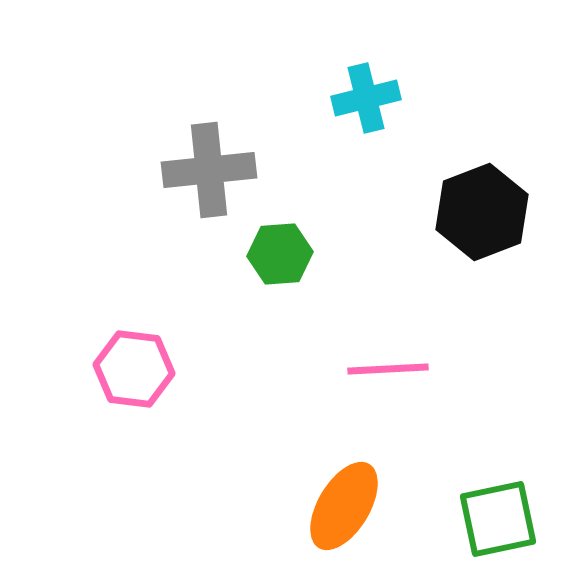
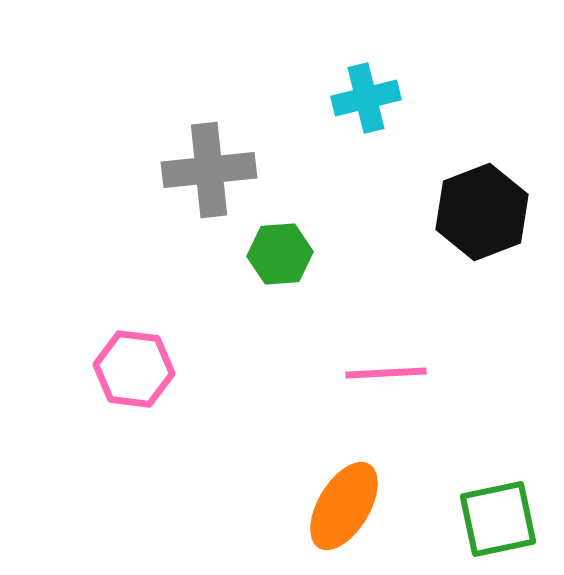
pink line: moved 2 px left, 4 px down
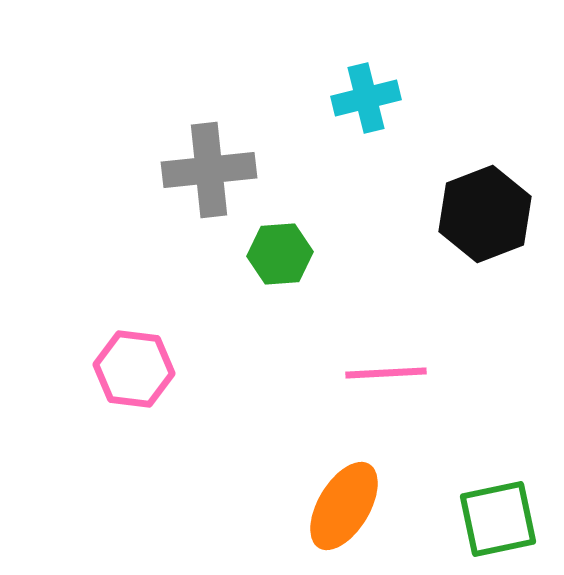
black hexagon: moved 3 px right, 2 px down
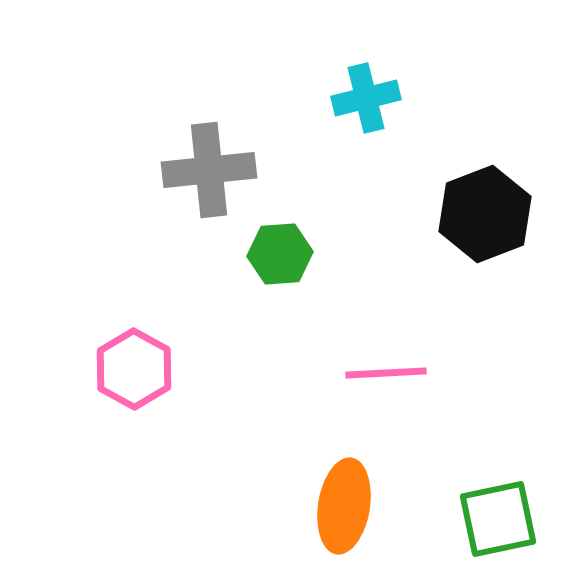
pink hexagon: rotated 22 degrees clockwise
orange ellipse: rotated 22 degrees counterclockwise
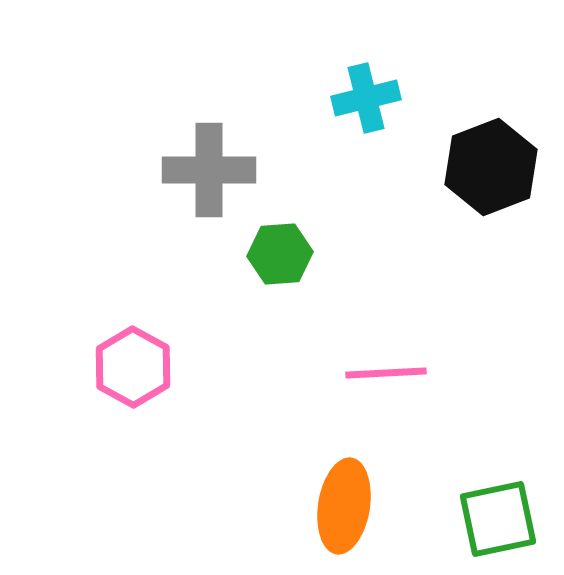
gray cross: rotated 6 degrees clockwise
black hexagon: moved 6 px right, 47 px up
pink hexagon: moved 1 px left, 2 px up
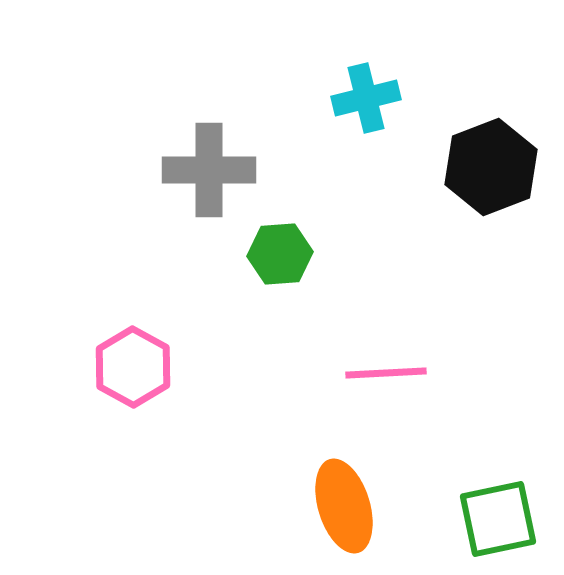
orange ellipse: rotated 26 degrees counterclockwise
